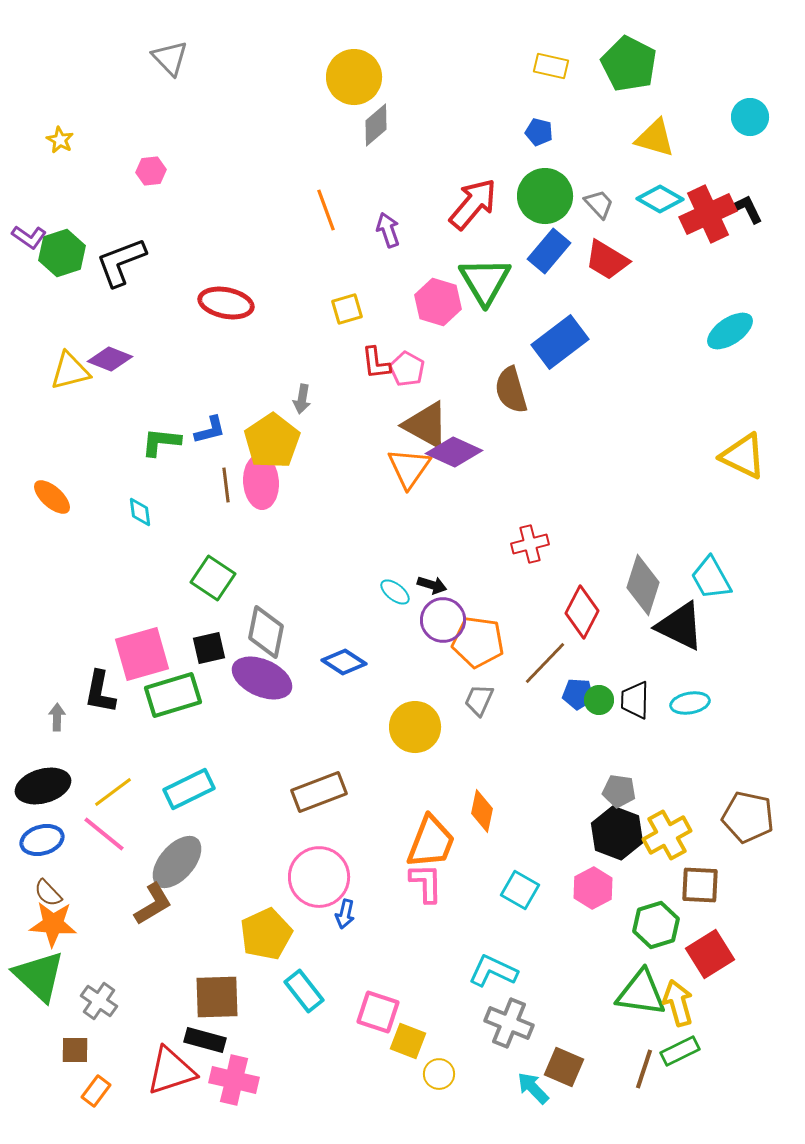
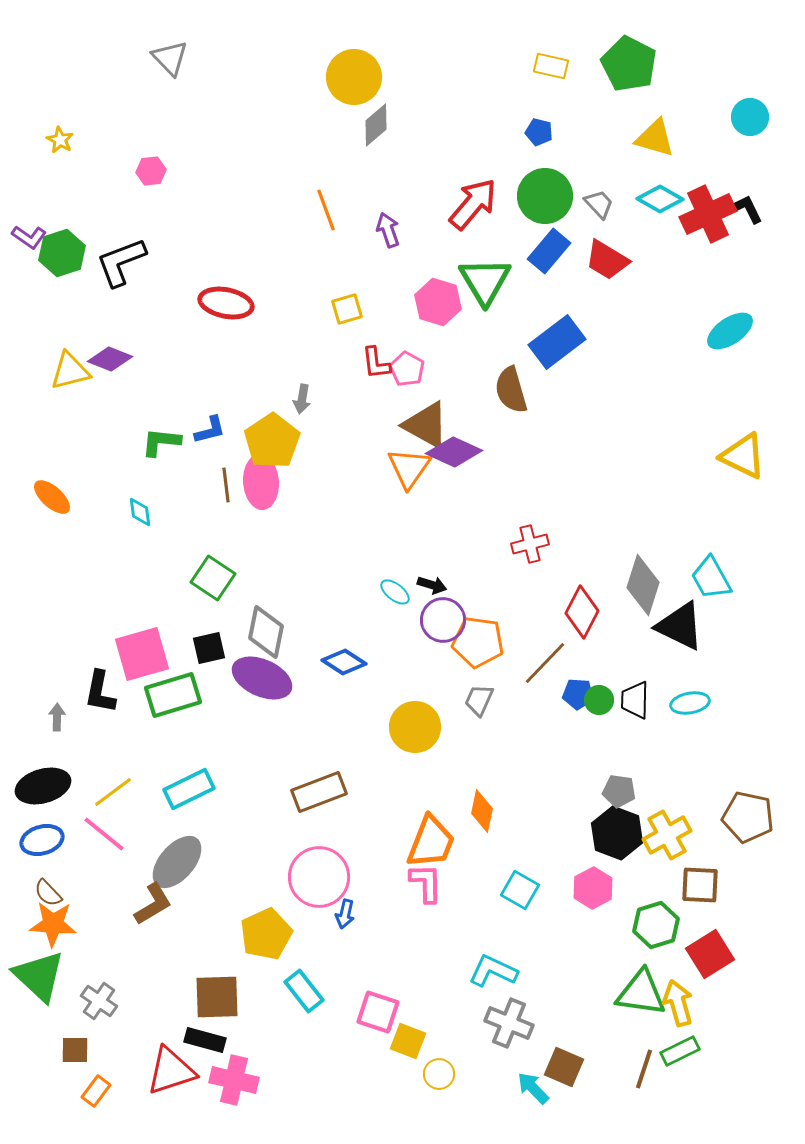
blue rectangle at (560, 342): moved 3 px left
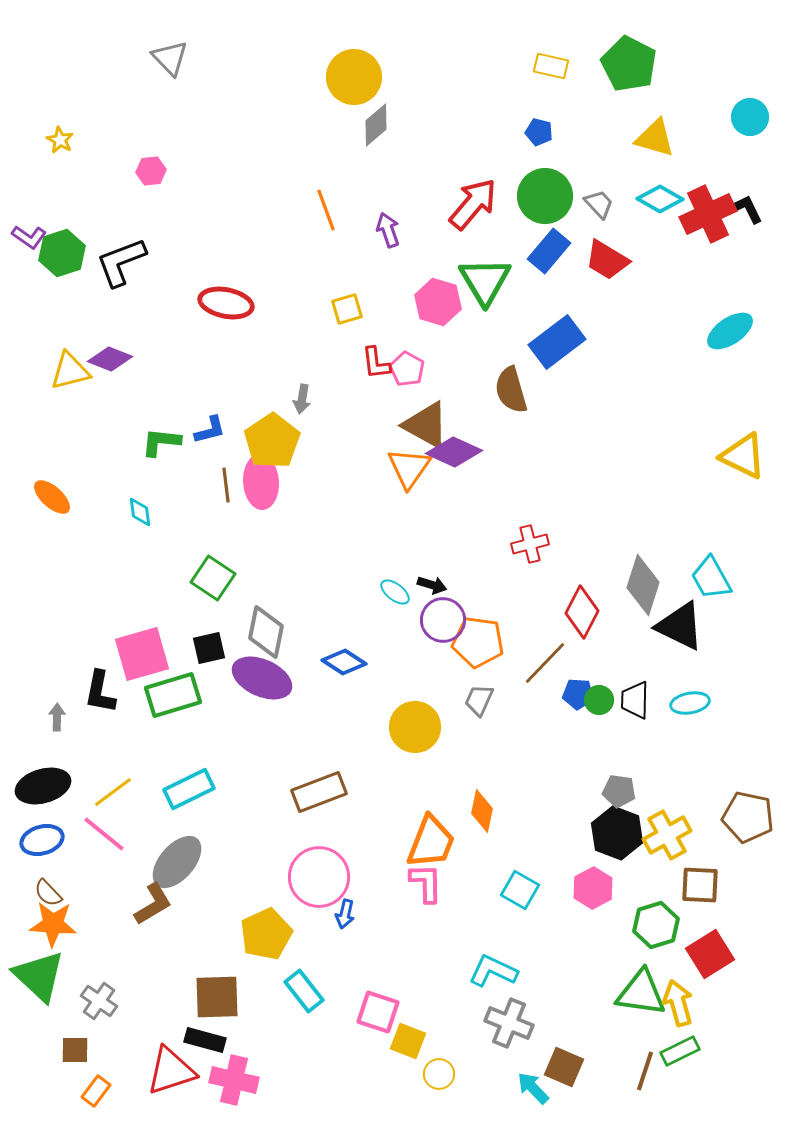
brown line at (644, 1069): moved 1 px right, 2 px down
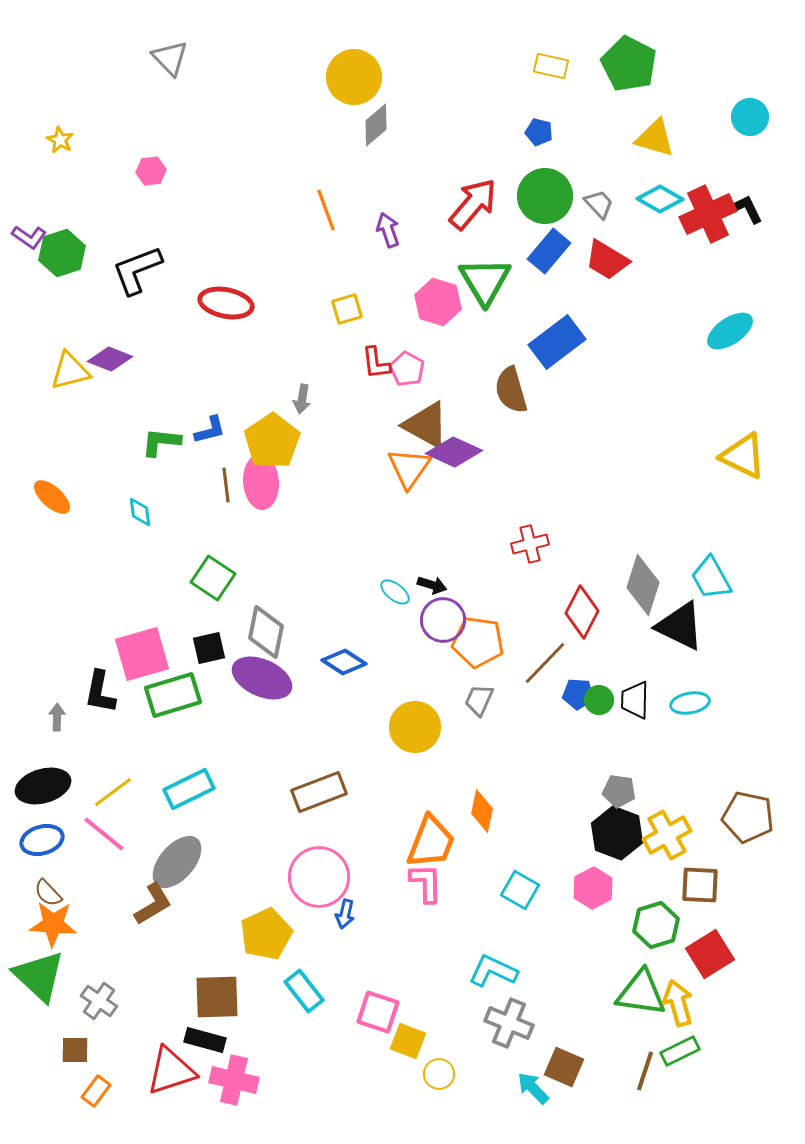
black L-shape at (121, 262): moved 16 px right, 8 px down
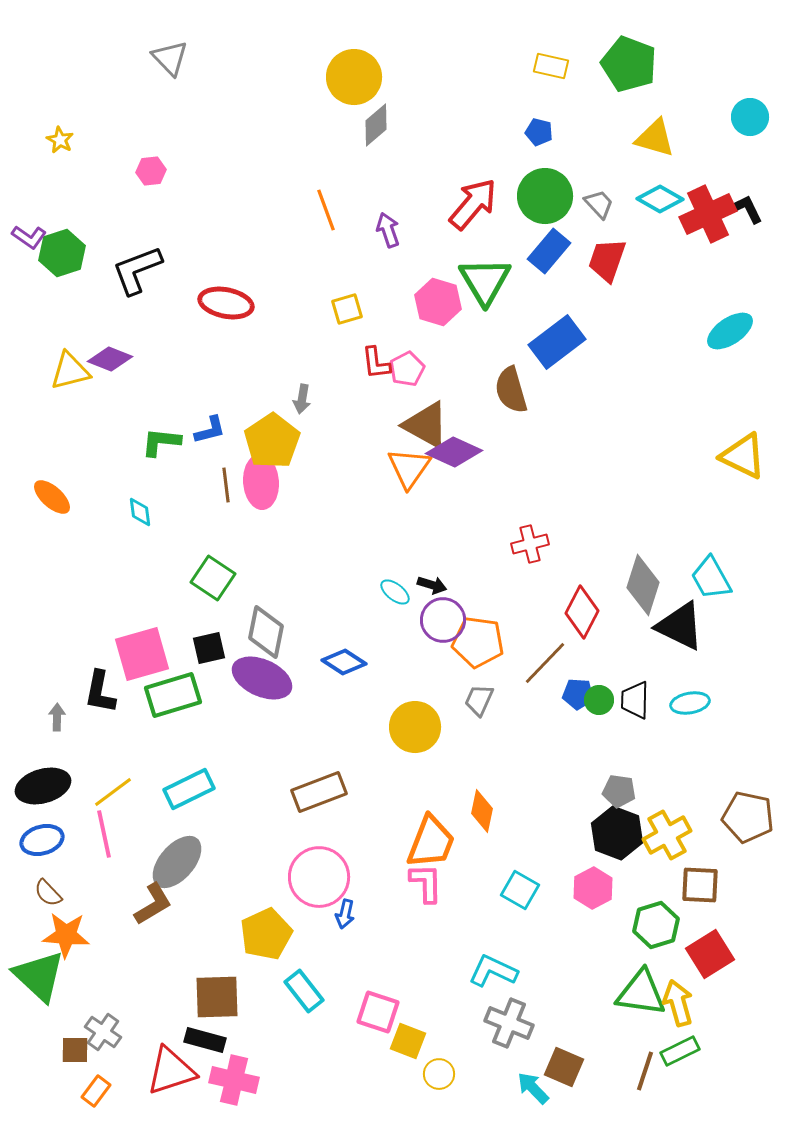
green pentagon at (629, 64): rotated 6 degrees counterclockwise
red trapezoid at (607, 260): rotated 78 degrees clockwise
pink pentagon at (407, 369): rotated 16 degrees clockwise
pink line at (104, 834): rotated 39 degrees clockwise
orange star at (53, 924): moved 13 px right, 11 px down
gray cross at (99, 1001): moved 4 px right, 31 px down
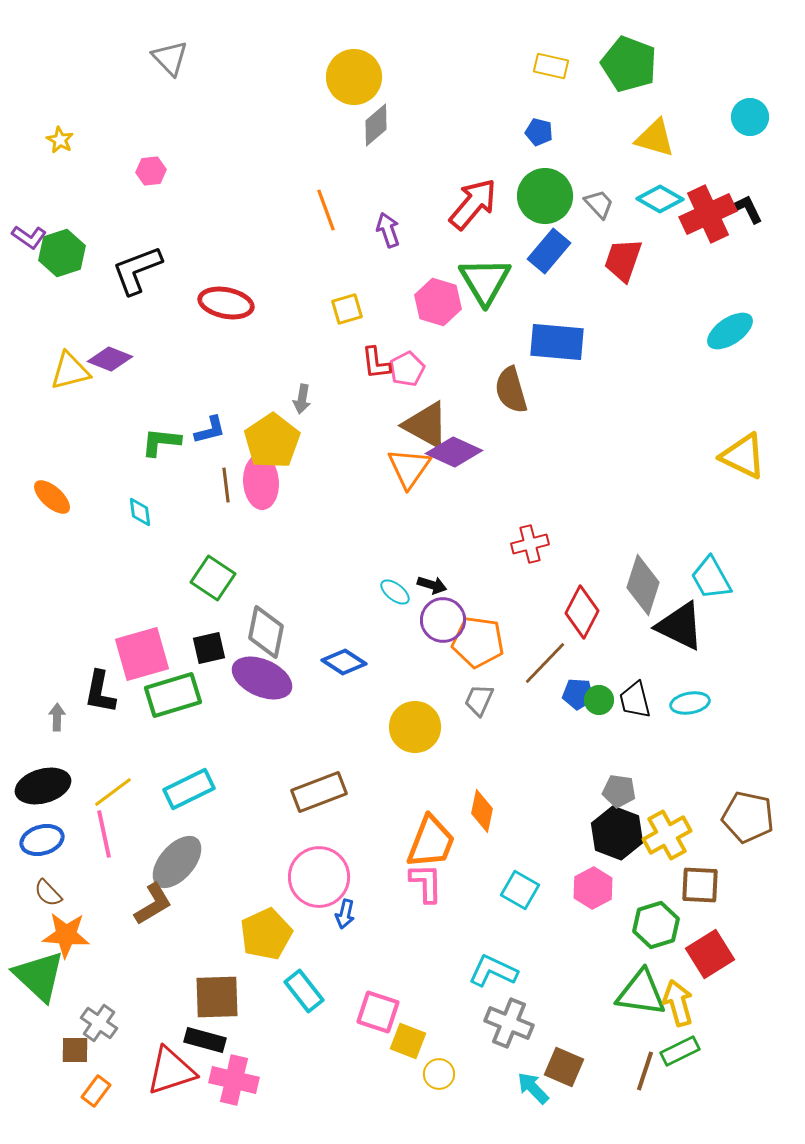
red trapezoid at (607, 260): moved 16 px right
blue rectangle at (557, 342): rotated 42 degrees clockwise
black trapezoid at (635, 700): rotated 15 degrees counterclockwise
gray cross at (103, 1032): moved 4 px left, 9 px up
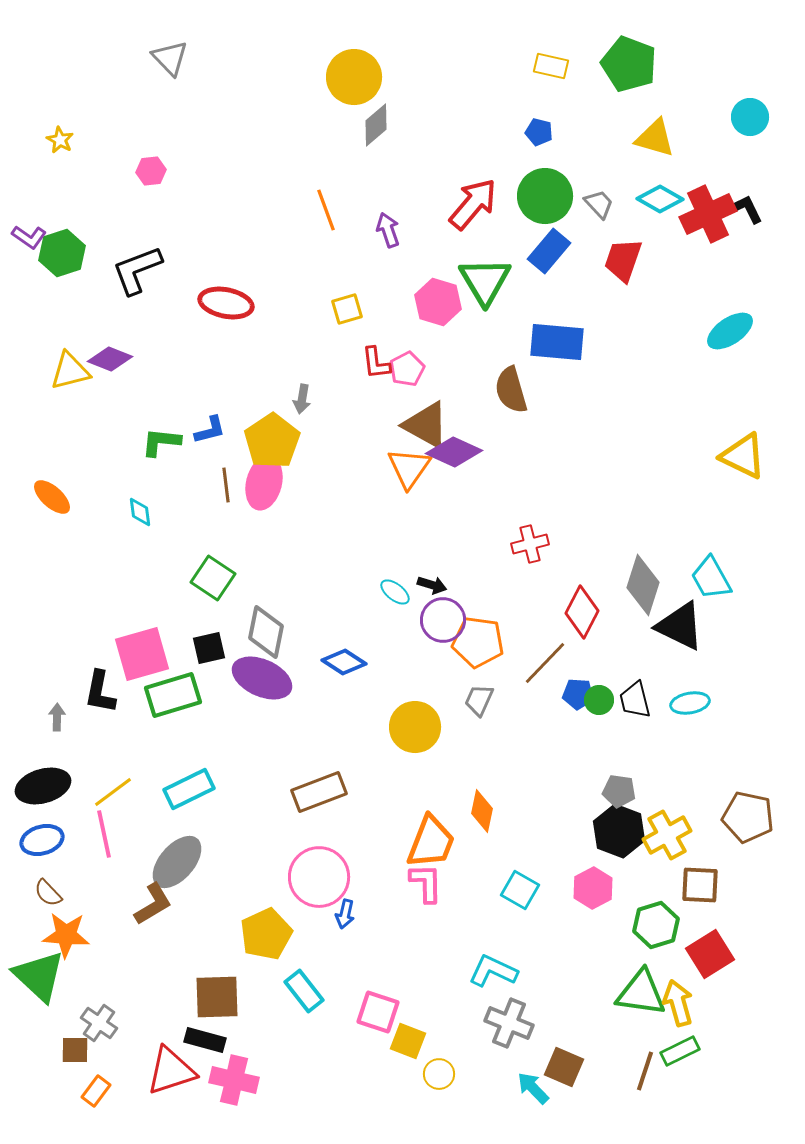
pink ellipse at (261, 482): moved 3 px right, 1 px down; rotated 18 degrees clockwise
black hexagon at (617, 833): moved 2 px right, 2 px up
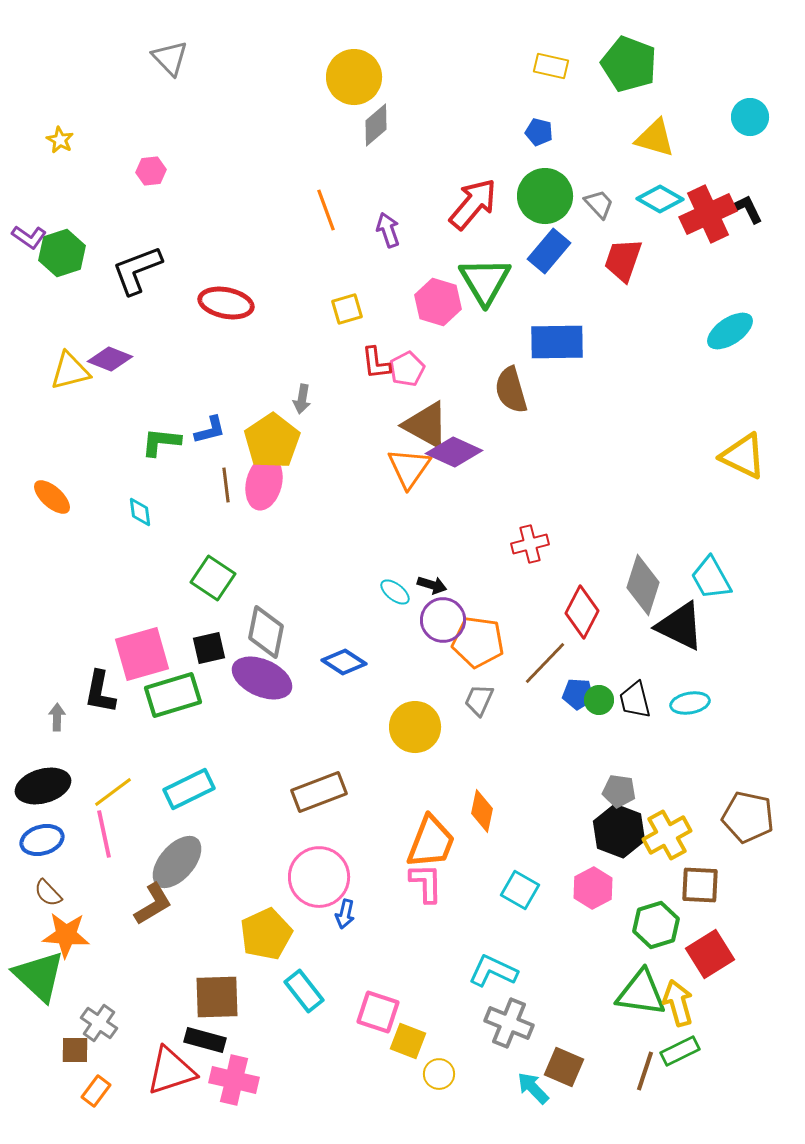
blue rectangle at (557, 342): rotated 6 degrees counterclockwise
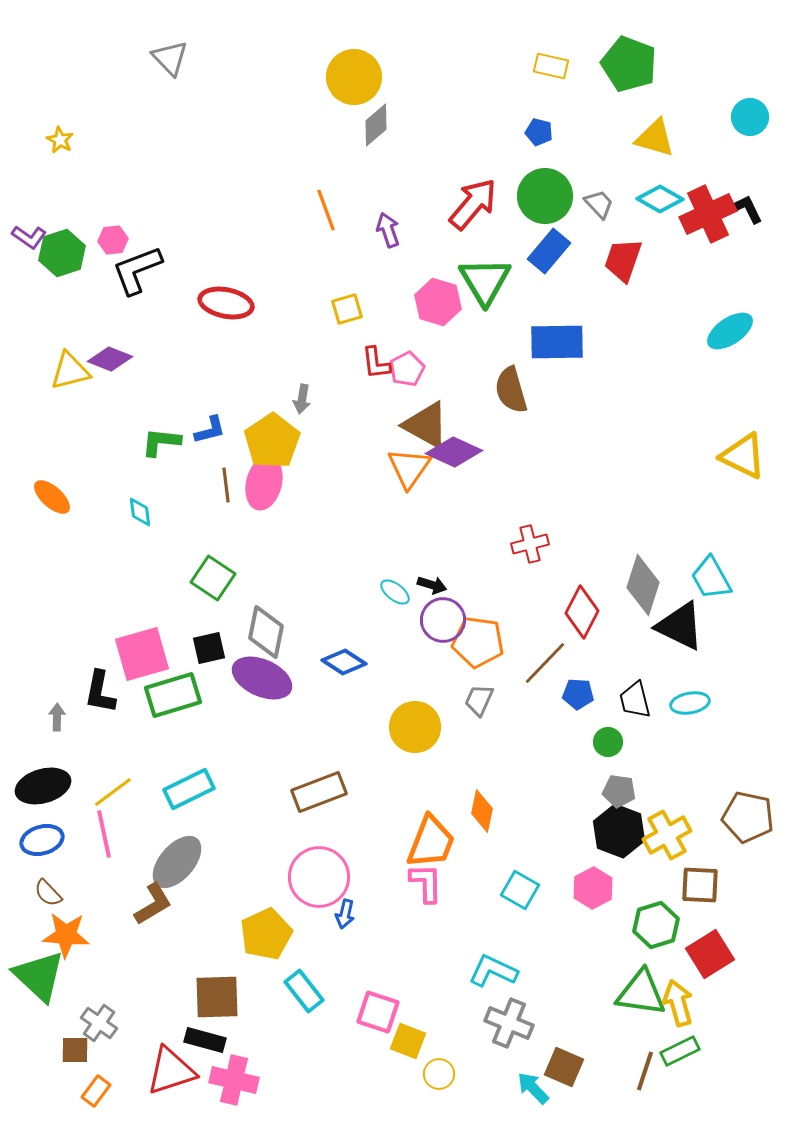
pink hexagon at (151, 171): moved 38 px left, 69 px down
green circle at (599, 700): moved 9 px right, 42 px down
